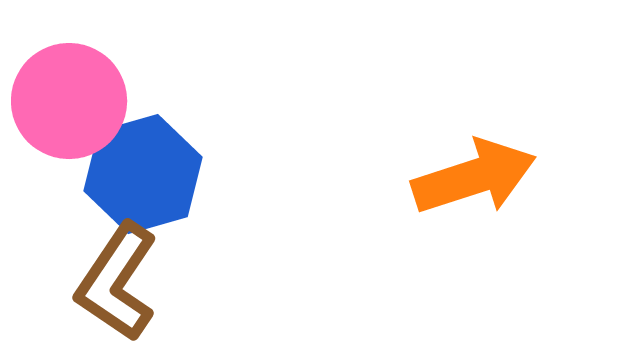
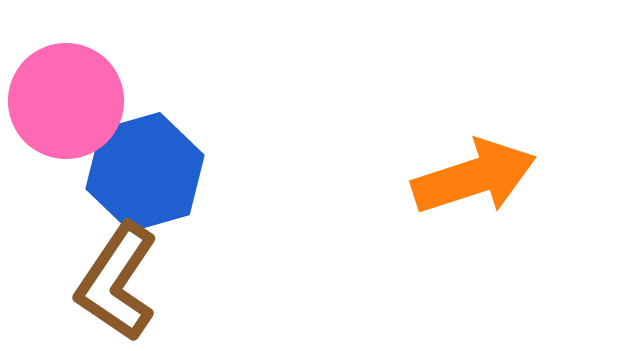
pink circle: moved 3 px left
blue hexagon: moved 2 px right, 2 px up
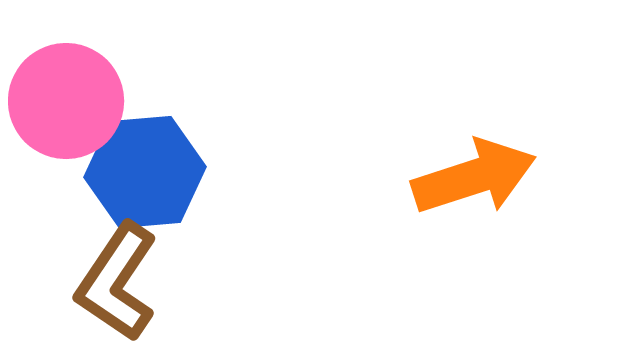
blue hexagon: rotated 11 degrees clockwise
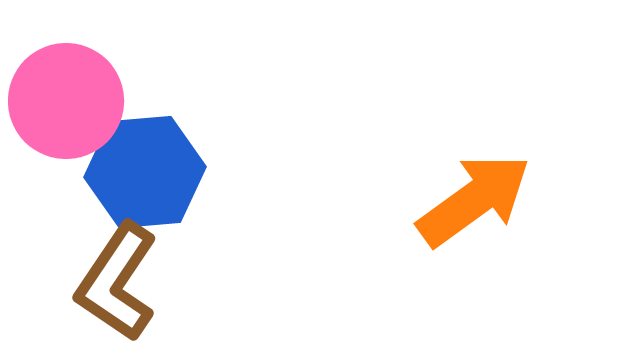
orange arrow: moved 23 px down; rotated 18 degrees counterclockwise
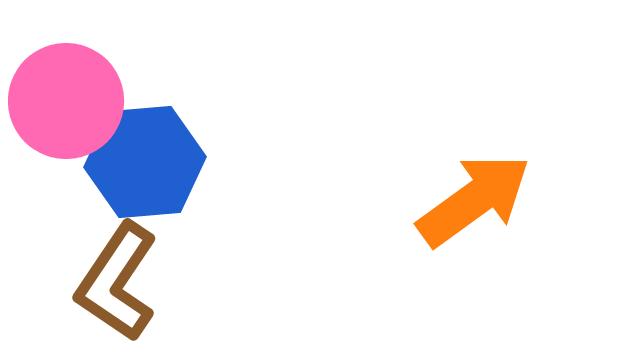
blue hexagon: moved 10 px up
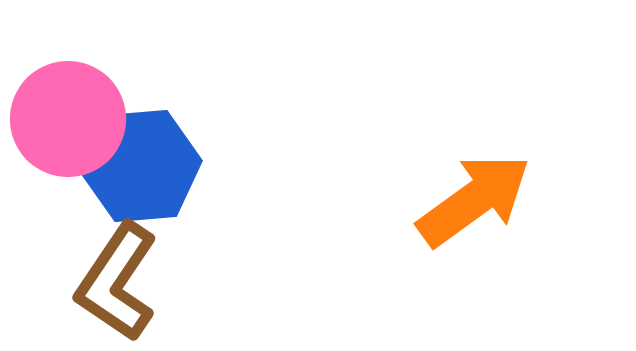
pink circle: moved 2 px right, 18 px down
blue hexagon: moved 4 px left, 4 px down
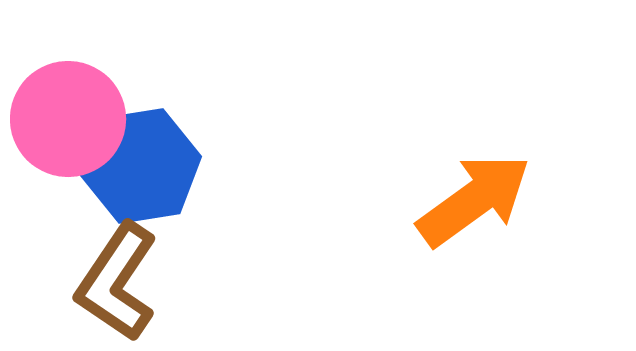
blue hexagon: rotated 4 degrees counterclockwise
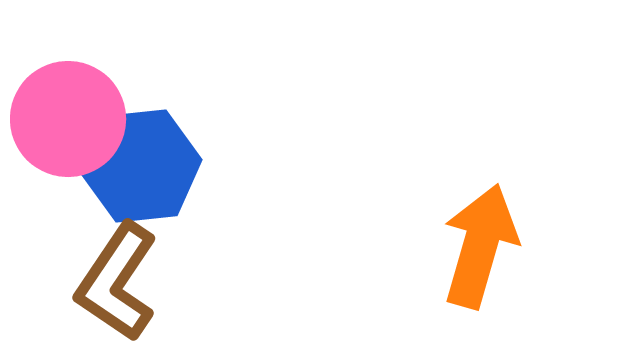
blue hexagon: rotated 3 degrees clockwise
orange arrow: moved 6 px right, 46 px down; rotated 38 degrees counterclockwise
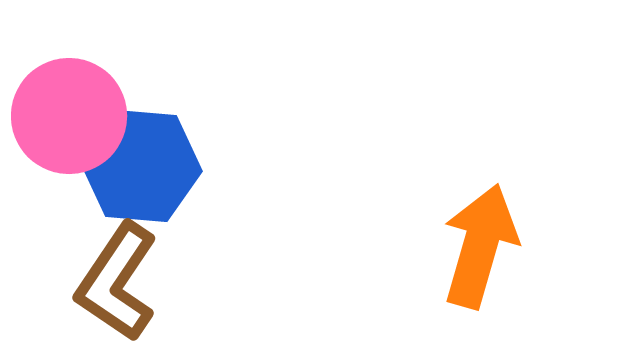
pink circle: moved 1 px right, 3 px up
blue hexagon: rotated 11 degrees clockwise
